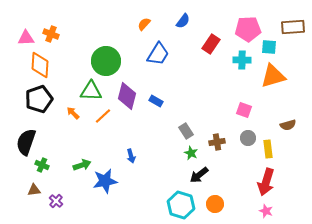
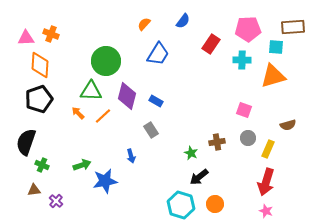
cyan square: moved 7 px right
orange arrow: moved 5 px right
gray rectangle: moved 35 px left, 1 px up
yellow rectangle: rotated 30 degrees clockwise
black arrow: moved 2 px down
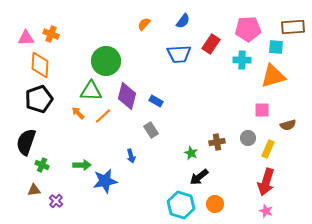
blue trapezoid: moved 21 px right; rotated 55 degrees clockwise
pink square: moved 18 px right; rotated 21 degrees counterclockwise
green arrow: rotated 18 degrees clockwise
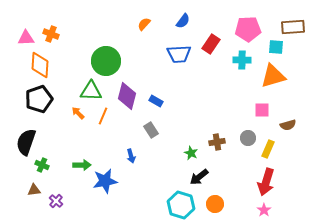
orange line: rotated 24 degrees counterclockwise
pink star: moved 2 px left, 1 px up; rotated 16 degrees clockwise
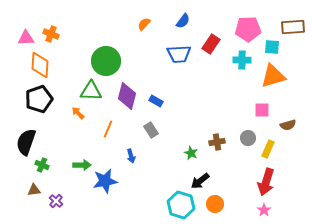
cyan square: moved 4 px left
orange line: moved 5 px right, 13 px down
black arrow: moved 1 px right, 4 px down
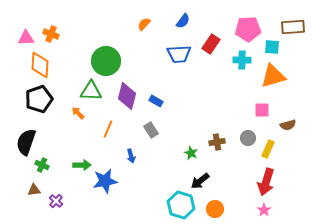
orange circle: moved 5 px down
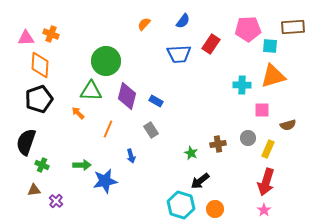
cyan square: moved 2 px left, 1 px up
cyan cross: moved 25 px down
brown cross: moved 1 px right, 2 px down
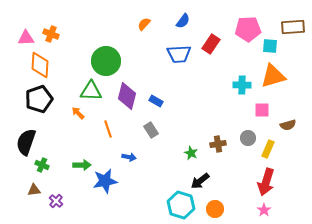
orange line: rotated 42 degrees counterclockwise
blue arrow: moved 2 px left, 1 px down; rotated 64 degrees counterclockwise
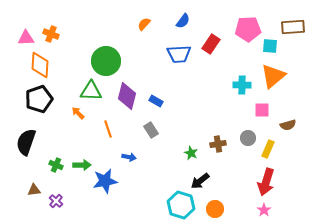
orange triangle: rotated 24 degrees counterclockwise
green cross: moved 14 px right
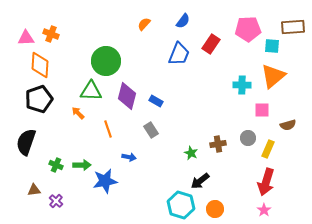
cyan square: moved 2 px right
blue trapezoid: rotated 65 degrees counterclockwise
